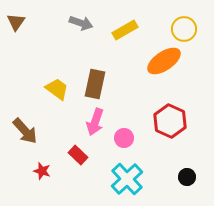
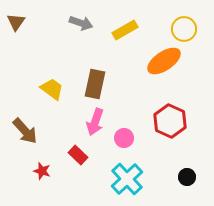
yellow trapezoid: moved 5 px left
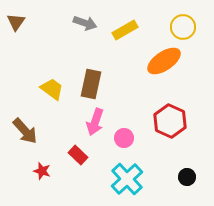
gray arrow: moved 4 px right
yellow circle: moved 1 px left, 2 px up
brown rectangle: moved 4 px left
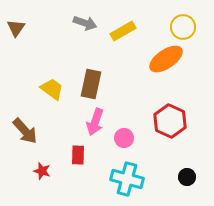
brown triangle: moved 6 px down
yellow rectangle: moved 2 px left, 1 px down
orange ellipse: moved 2 px right, 2 px up
red rectangle: rotated 48 degrees clockwise
cyan cross: rotated 32 degrees counterclockwise
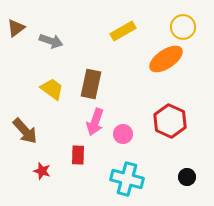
gray arrow: moved 34 px left, 18 px down
brown triangle: rotated 18 degrees clockwise
pink circle: moved 1 px left, 4 px up
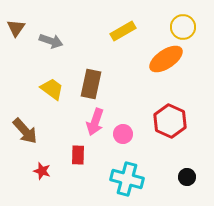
brown triangle: rotated 18 degrees counterclockwise
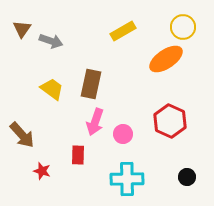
brown triangle: moved 6 px right, 1 px down
brown arrow: moved 3 px left, 4 px down
cyan cross: rotated 16 degrees counterclockwise
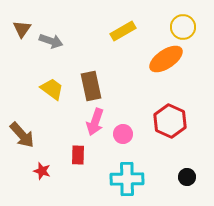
brown rectangle: moved 2 px down; rotated 24 degrees counterclockwise
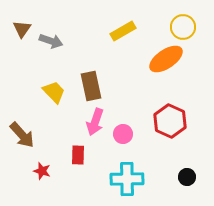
yellow trapezoid: moved 2 px right, 3 px down; rotated 10 degrees clockwise
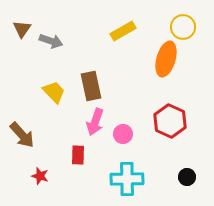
orange ellipse: rotated 40 degrees counterclockwise
red star: moved 2 px left, 5 px down
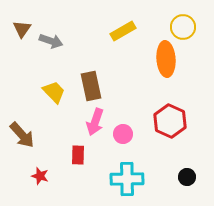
orange ellipse: rotated 20 degrees counterclockwise
